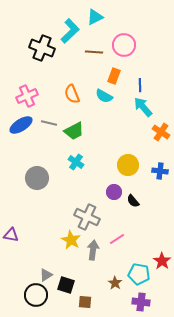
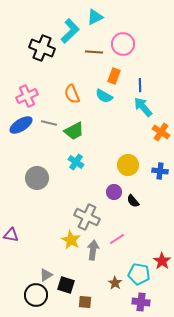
pink circle: moved 1 px left, 1 px up
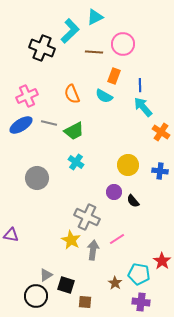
black circle: moved 1 px down
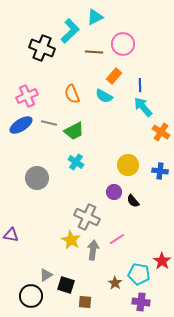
orange rectangle: rotated 21 degrees clockwise
black circle: moved 5 px left
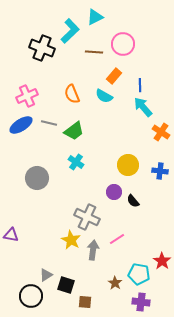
green trapezoid: rotated 10 degrees counterclockwise
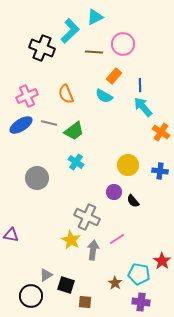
orange semicircle: moved 6 px left
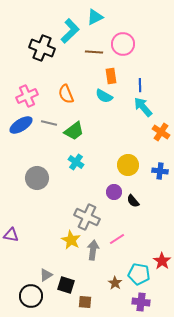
orange rectangle: moved 3 px left; rotated 49 degrees counterclockwise
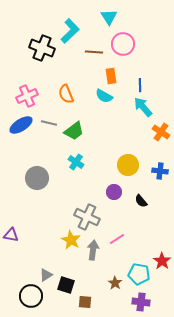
cyan triangle: moved 14 px right; rotated 36 degrees counterclockwise
black semicircle: moved 8 px right
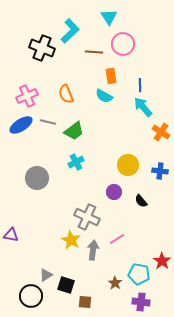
gray line: moved 1 px left, 1 px up
cyan cross: rotated 28 degrees clockwise
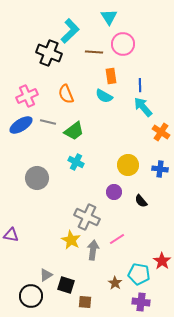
black cross: moved 7 px right, 5 px down
cyan cross: rotated 35 degrees counterclockwise
blue cross: moved 2 px up
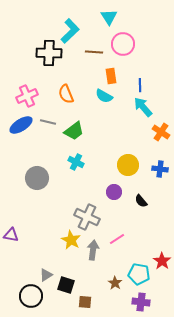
black cross: rotated 20 degrees counterclockwise
